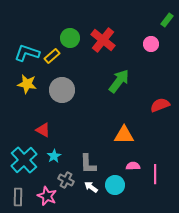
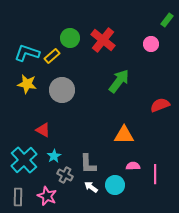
gray cross: moved 1 px left, 5 px up
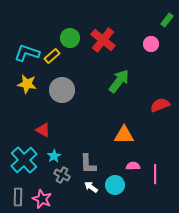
gray cross: moved 3 px left
pink star: moved 5 px left, 3 px down
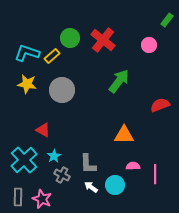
pink circle: moved 2 px left, 1 px down
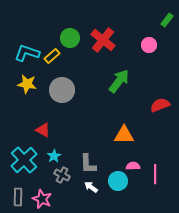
cyan circle: moved 3 px right, 4 px up
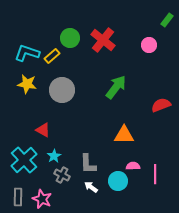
green arrow: moved 3 px left, 6 px down
red semicircle: moved 1 px right
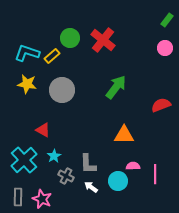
pink circle: moved 16 px right, 3 px down
gray cross: moved 4 px right, 1 px down
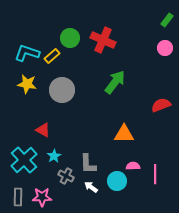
red cross: rotated 15 degrees counterclockwise
green arrow: moved 1 px left, 5 px up
orange triangle: moved 1 px up
cyan circle: moved 1 px left
pink star: moved 2 px up; rotated 24 degrees counterclockwise
